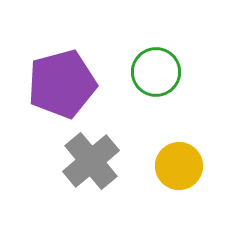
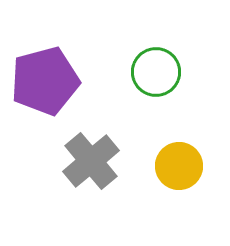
purple pentagon: moved 17 px left, 3 px up
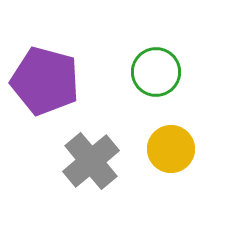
purple pentagon: rotated 30 degrees clockwise
yellow circle: moved 8 px left, 17 px up
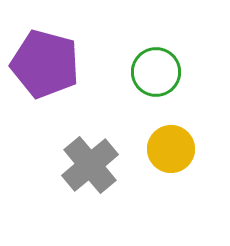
purple pentagon: moved 17 px up
gray cross: moved 1 px left, 4 px down
